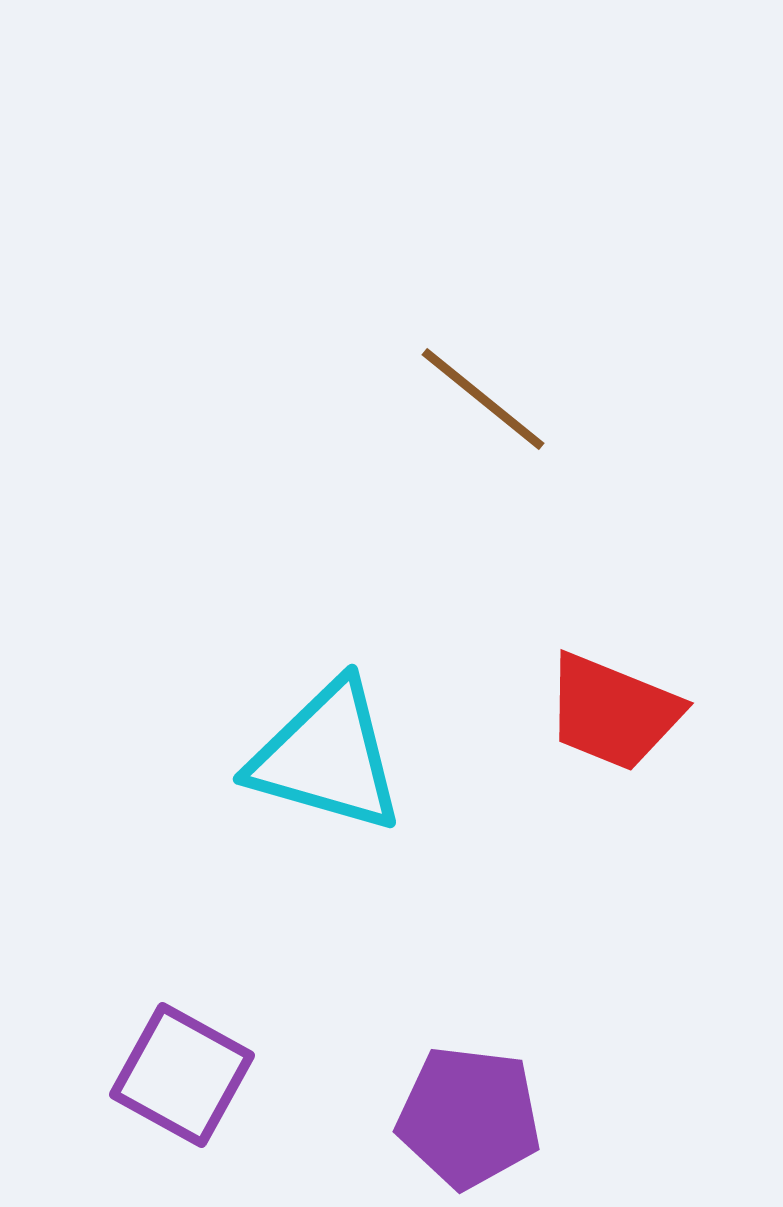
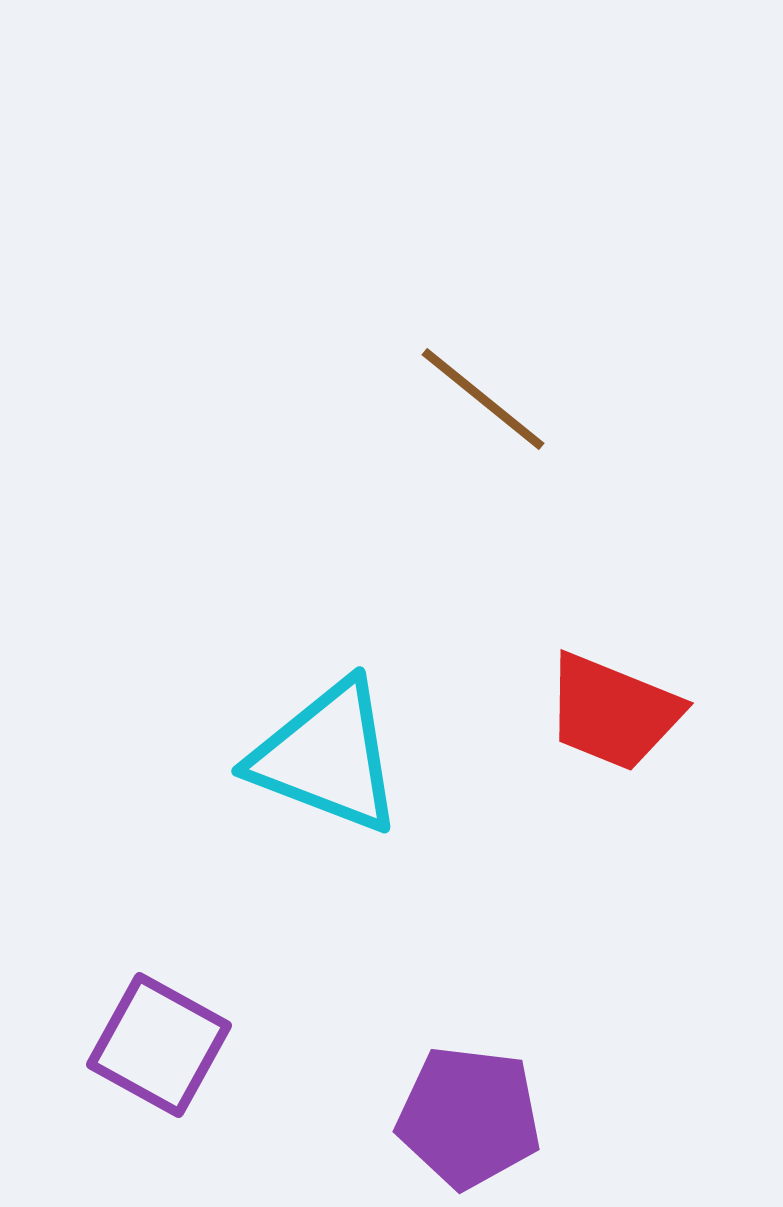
cyan triangle: rotated 5 degrees clockwise
purple square: moved 23 px left, 30 px up
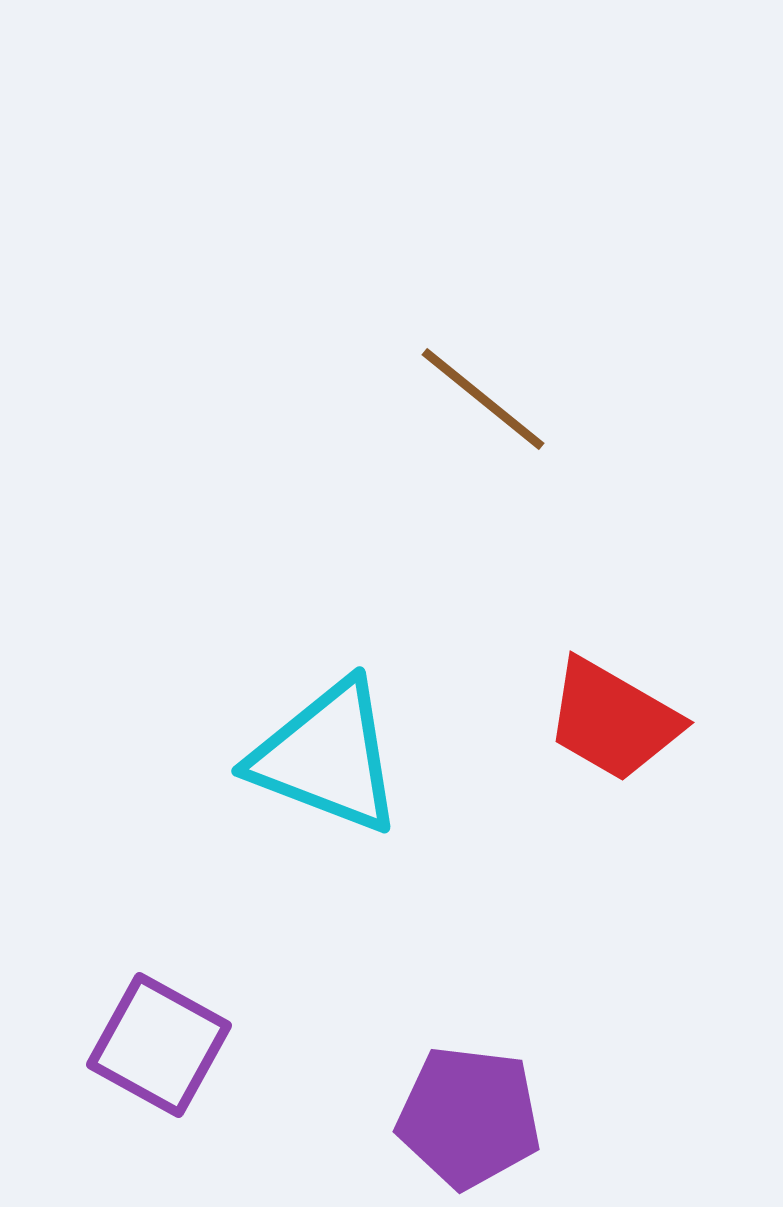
red trapezoid: moved 8 px down; rotated 8 degrees clockwise
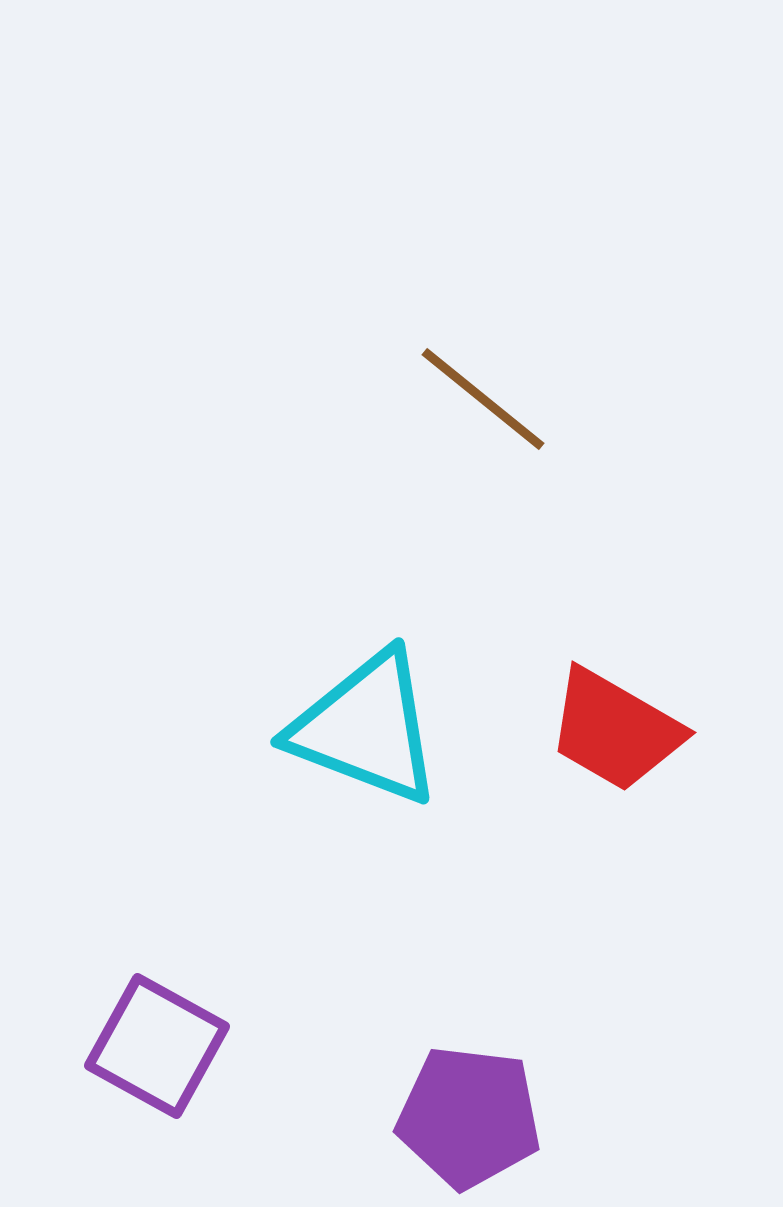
red trapezoid: moved 2 px right, 10 px down
cyan triangle: moved 39 px right, 29 px up
purple square: moved 2 px left, 1 px down
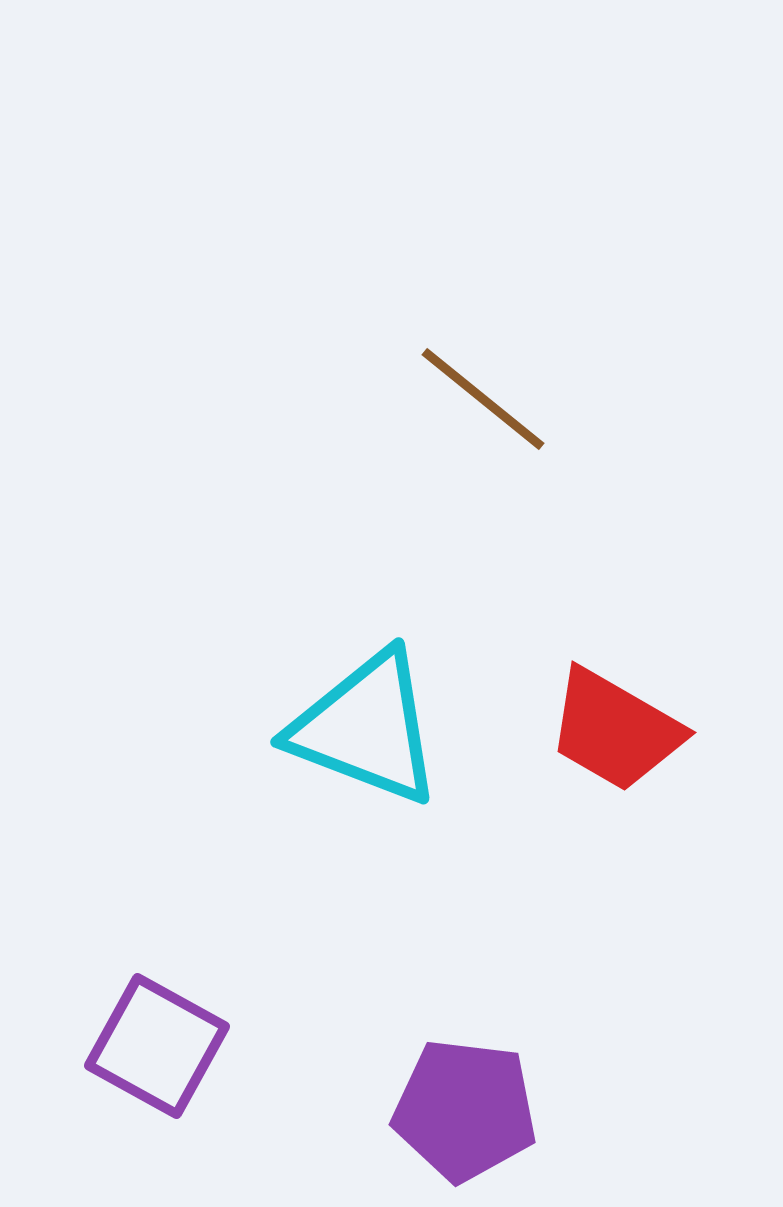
purple pentagon: moved 4 px left, 7 px up
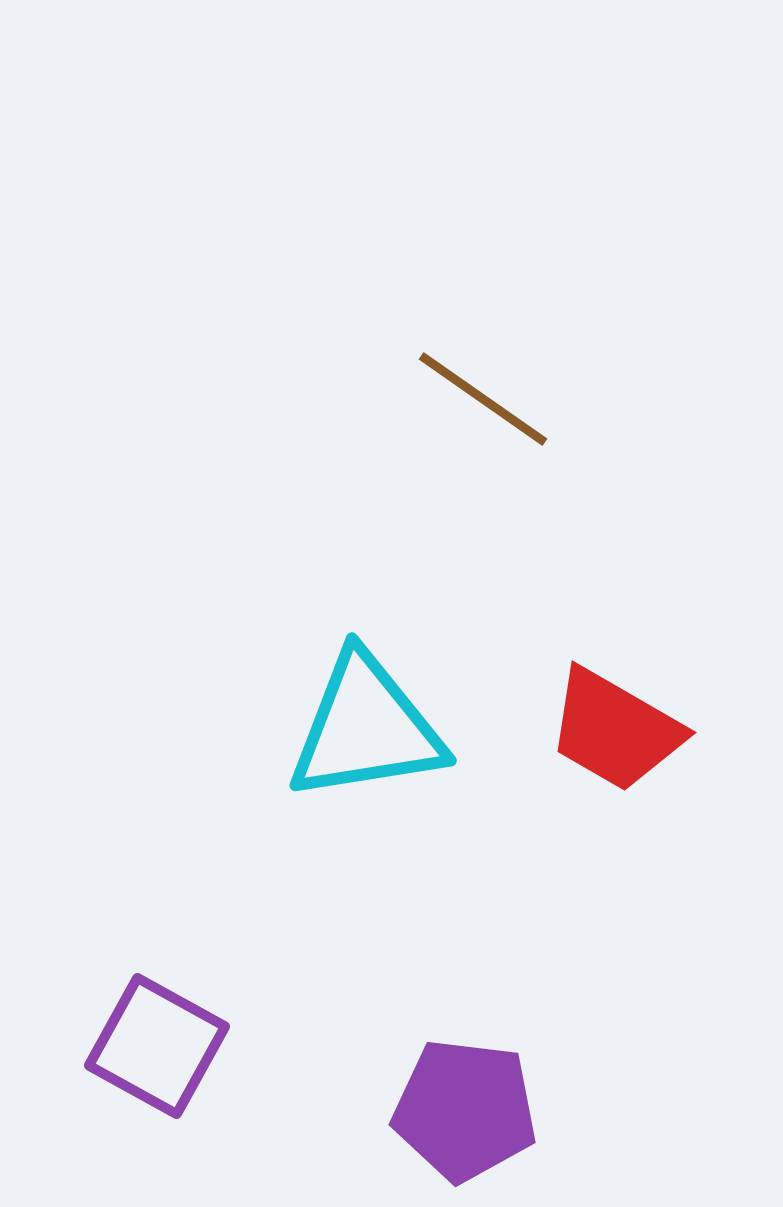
brown line: rotated 4 degrees counterclockwise
cyan triangle: rotated 30 degrees counterclockwise
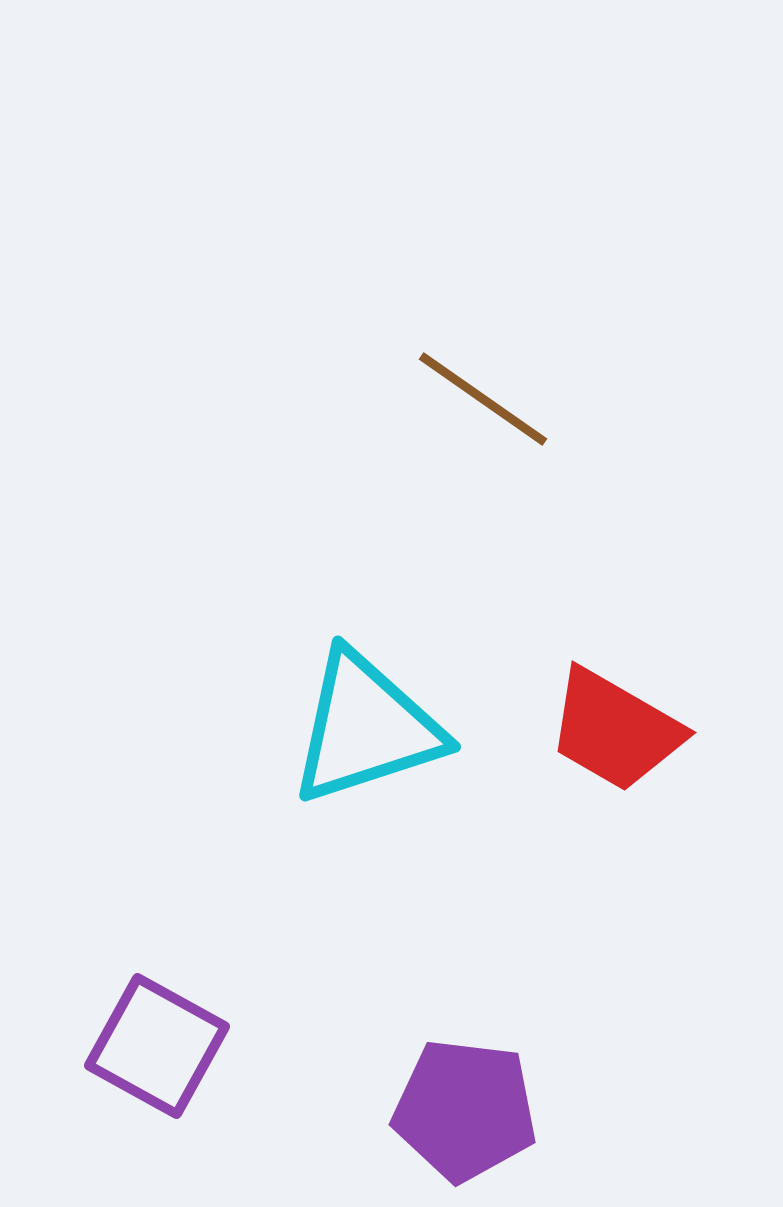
cyan triangle: rotated 9 degrees counterclockwise
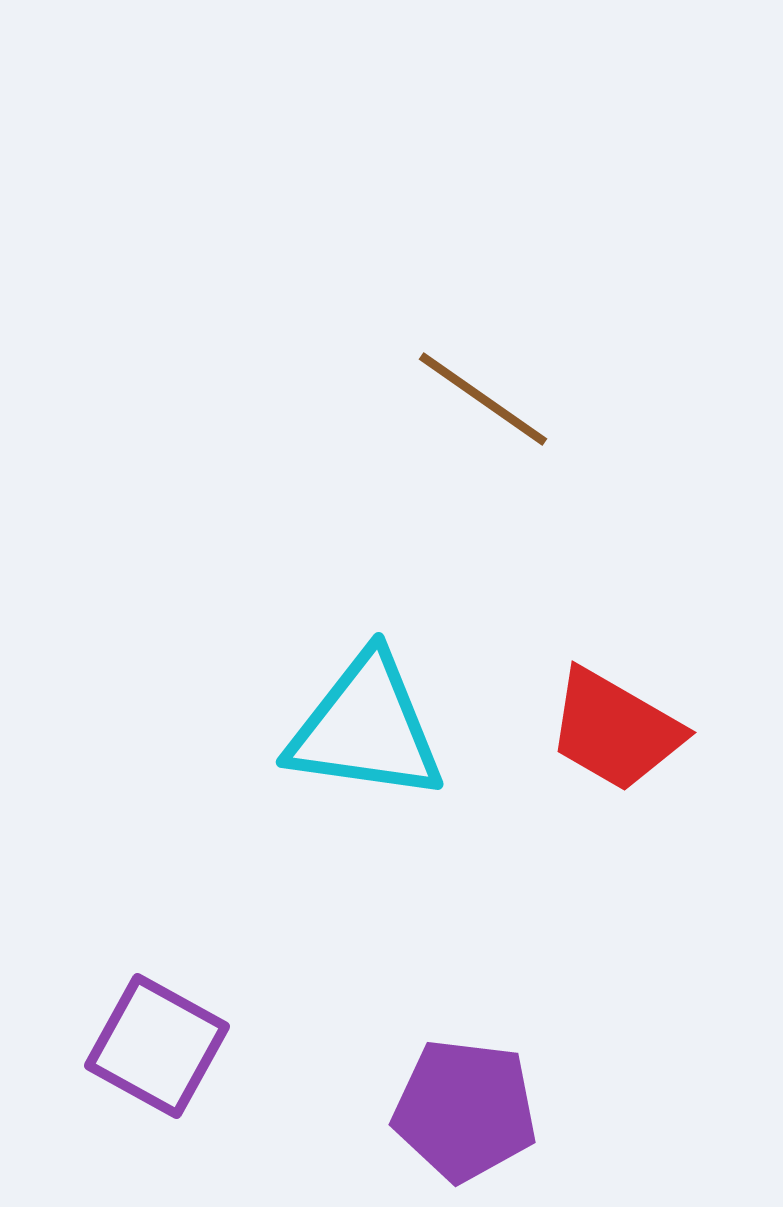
cyan triangle: rotated 26 degrees clockwise
